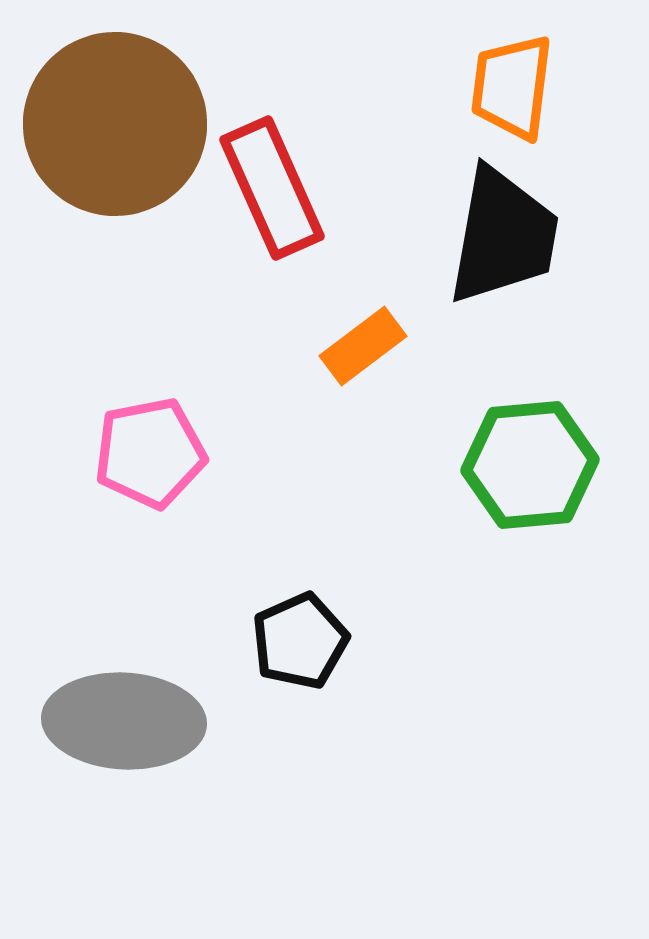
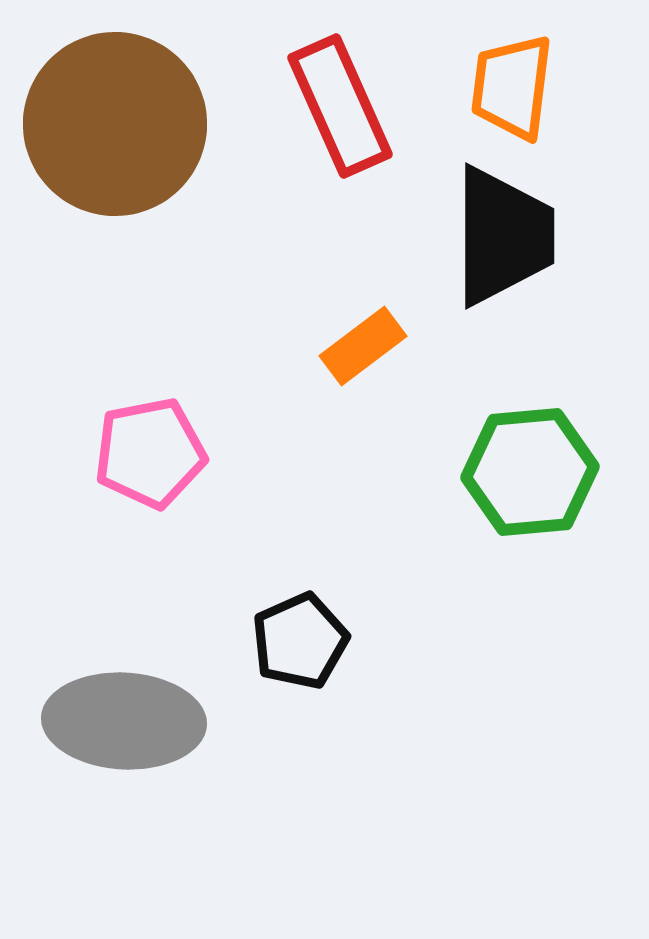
red rectangle: moved 68 px right, 82 px up
black trapezoid: rotated 10 degrees counterclockwise
green hexagon: moved 7 px down
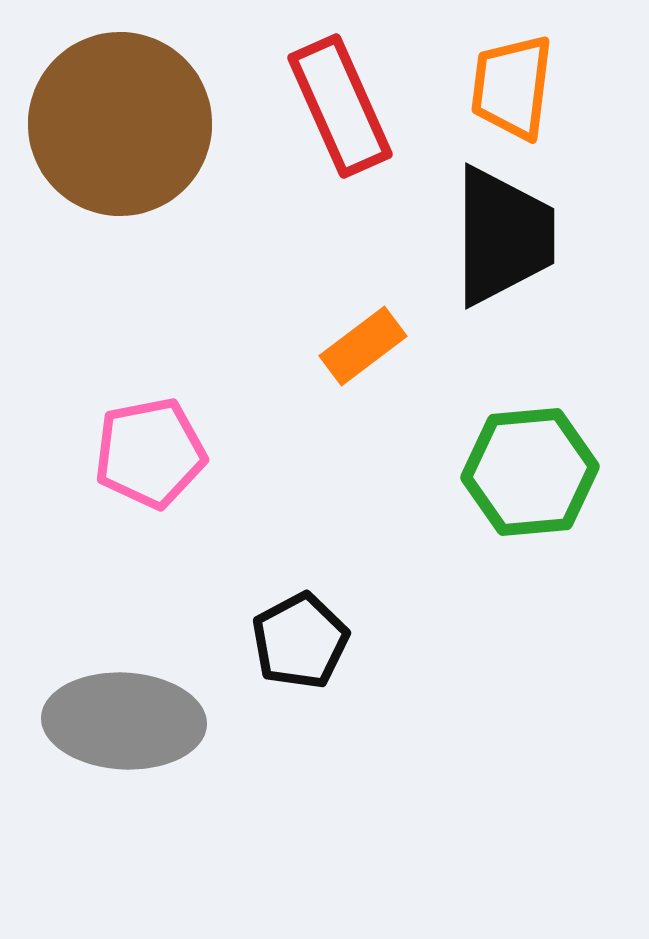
brown circle: moved 5 px right
black pentagon: rotated 4 degrees counterclockwise
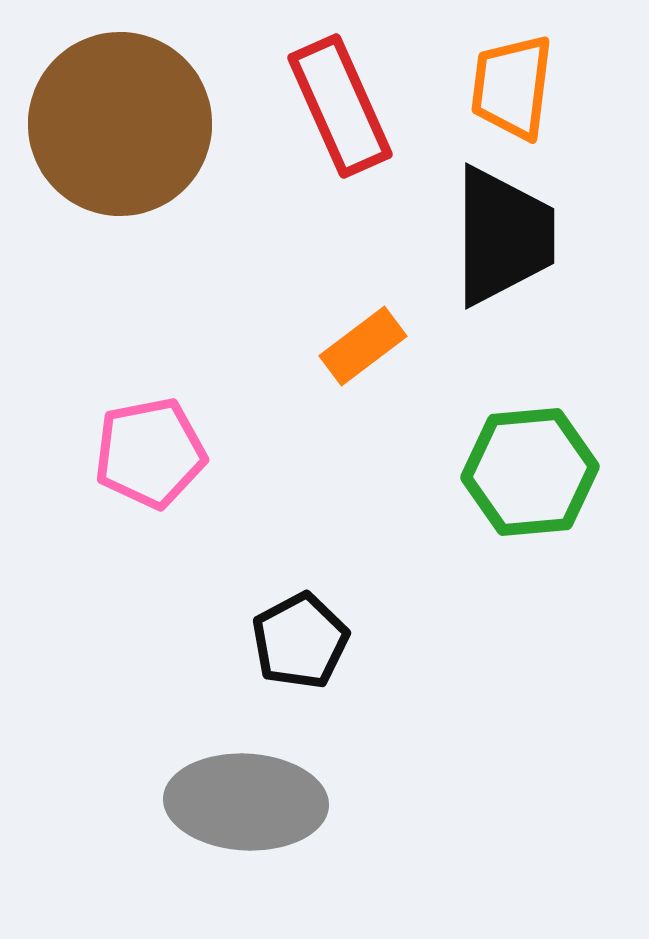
gray ellipse: moved 122 px right, 81 px down
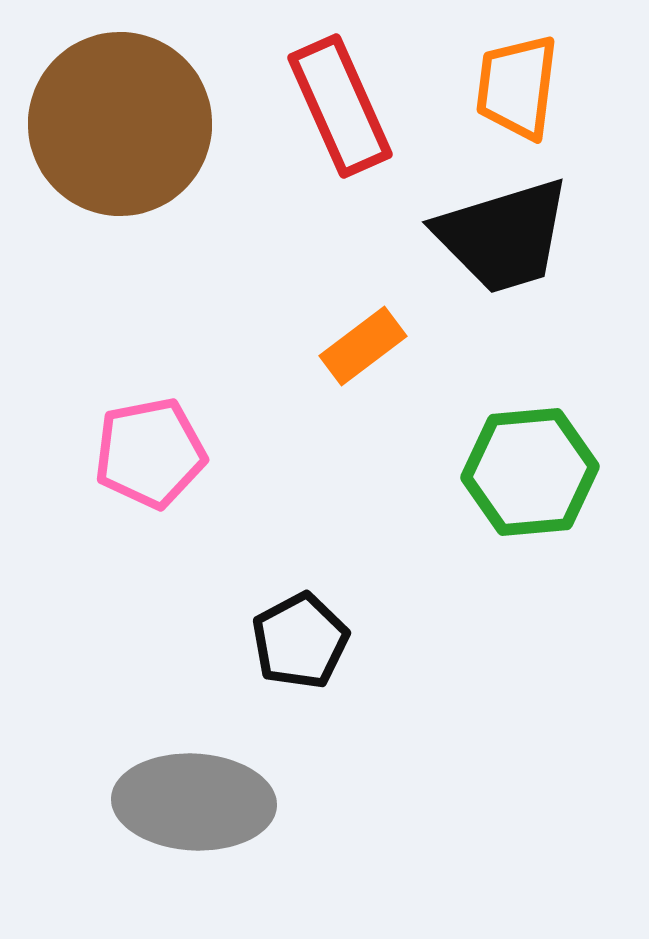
orange trapezoid: moved 5 px right
black trapezoid: rotated 73 degrees clockwise
gray ellipse: moved 52 px left
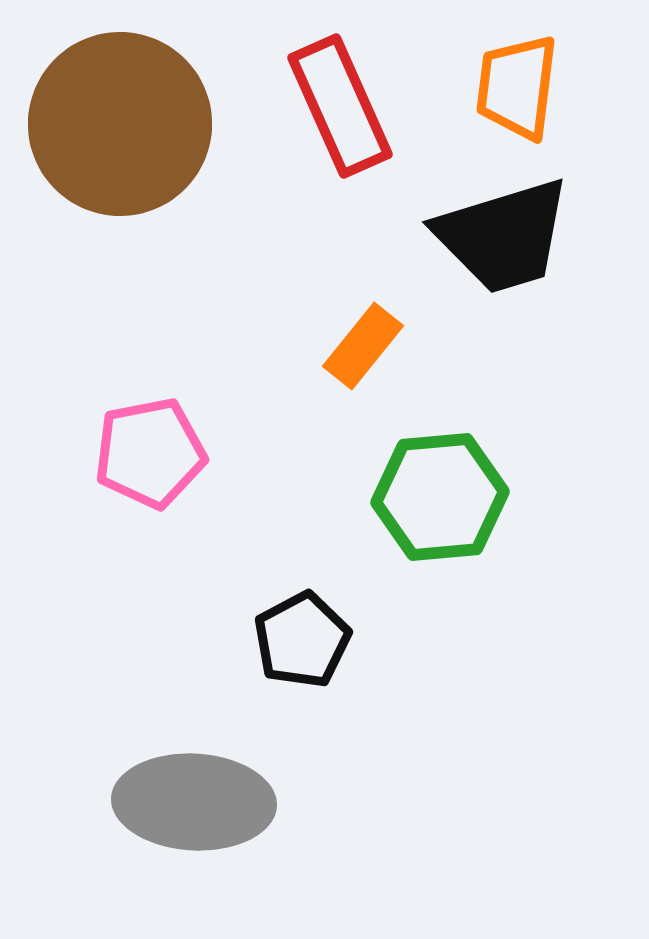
orange rectangle: rotated 14 degrees counterclockwise
green hexagon: moved 90 px left, 25 px down
black pentagon: moved 2 px right, 1 px up
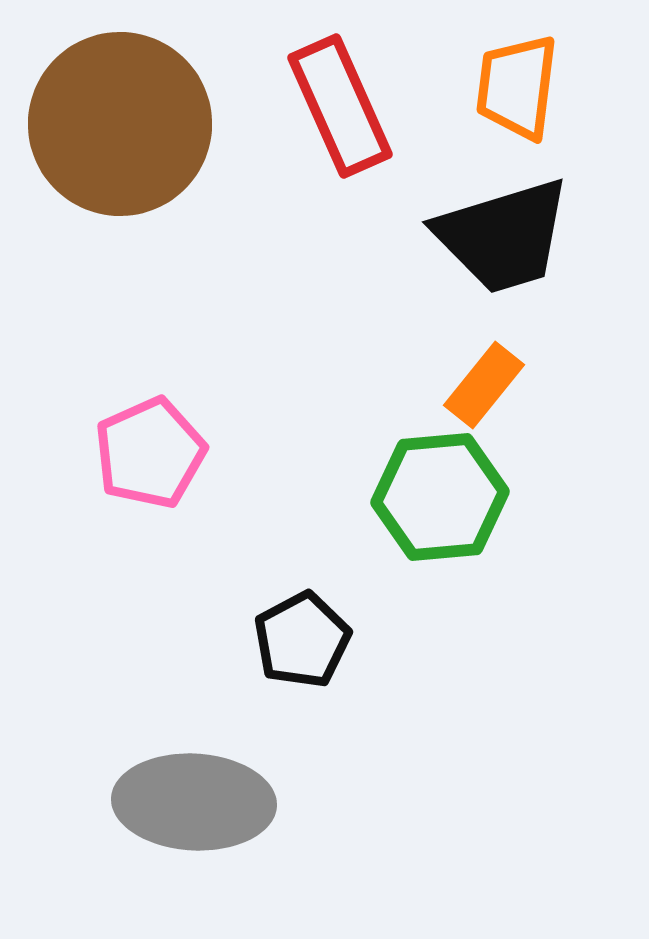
orange rectangle: moved 121 px right, 39 px down
pink pentagon: rotated 13 degrees counterclockwise
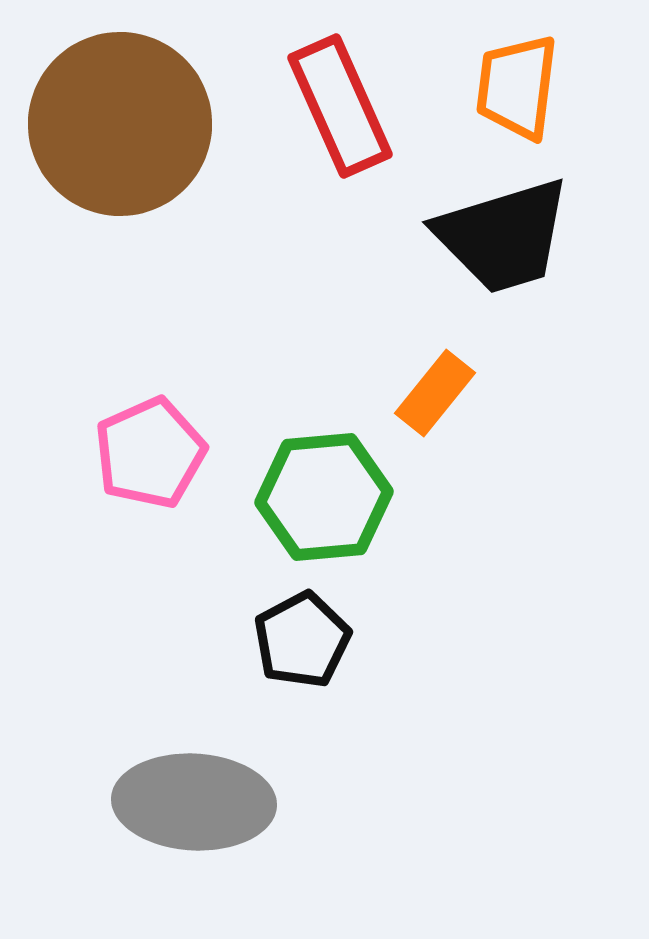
orange rectangle: moved 49 px left, 8 px down
green hexagon: moved 116 px left
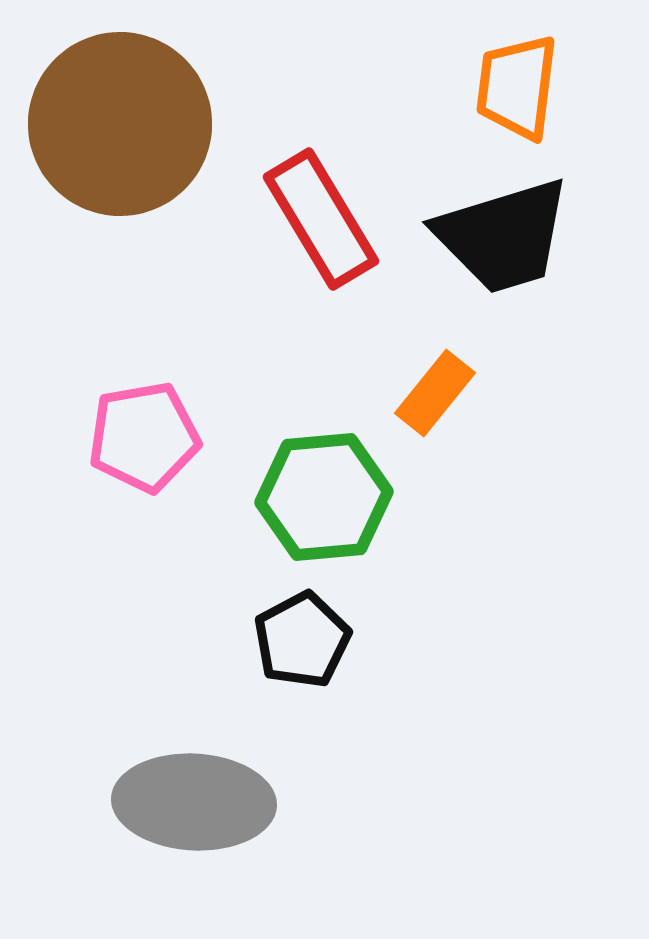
red rectangle: moved 19 px left, 113 px down; rotated 7 degrees counterclockwise
pink pentagon: moved 6 px left, 16 px up; rotated 14 degrees clockwise
